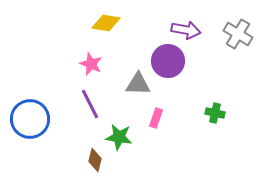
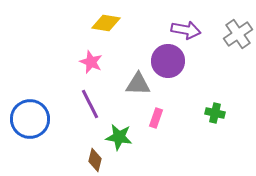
gray cross: rotated 24 degrees clockwise
pink star: moved 2 px up
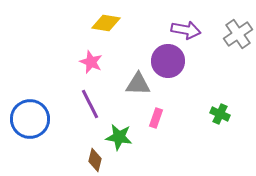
green cross: moved 5 px right, 1 px down; rotated 12 degrees clockwise
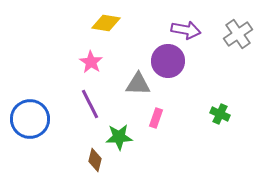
pink star: rotated 10 degrees clockwise
green star: rotated 12 degrees counterclockwise
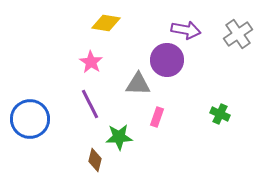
purple circle: moved 1 px left, 1 px up
pink rectangle: moved 1 px right, 1 px up
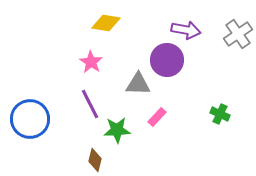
pink rectangle: rotated 24 degrees clockwise
green star: moved 2 px left, 7 px up
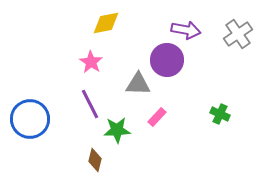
yellow diamond: rotated 20 degrees counterclockwise
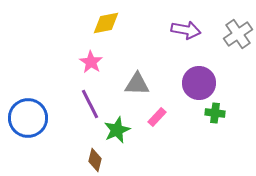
purple circle: moved 32 px right, 23 px down
gray triangle: moved 1 px left
green cross: moved 5 px left, 1 px up; rotated 18 degrees counterclockwise
blue circle: moved 2 px left, 1 px up
green star: rotated 20 degrees counterclockwise
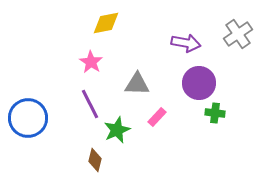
purple arrow: moved 13 px down
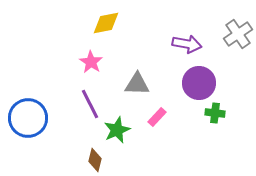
purple arrow: moved 1 px right, 1 px down
